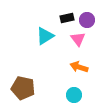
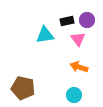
black rectangle: moved 3 px down
cyan triangle: moved 1 px up; rotated 24 degrees clockwise
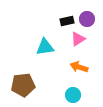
purple circle: moved 1 px up
cyan triangle: moved 12 px down
pink triangle: rotated 35 degrees clockwise
brown pentagon: moved 3 px up; rotated 20 degrees counterclockwise
cyan circle: moved 1 px left
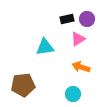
black rectangle: moved 2 px up
orange arrow: moved 2 px right
cyan circle: moved 1 px up
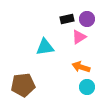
pink triangle: moved 1 px right, 2 px up
cyan circle: moved 14 px right, 7 px up
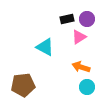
cyan triangle: rotated 36 degrees clockwise
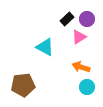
black rectangle: rotated 32 degrees counterclockwise
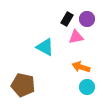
black rectangle: rotated 16 degrees counterclockwise
pink triangle: moved 3 px left; rotated 21 degrees clockwise
brown pentagon: rotated 20 degrees clockwise
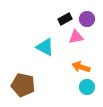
black rectangle: moved 2 px left; rotated 32 degrees clockwise
